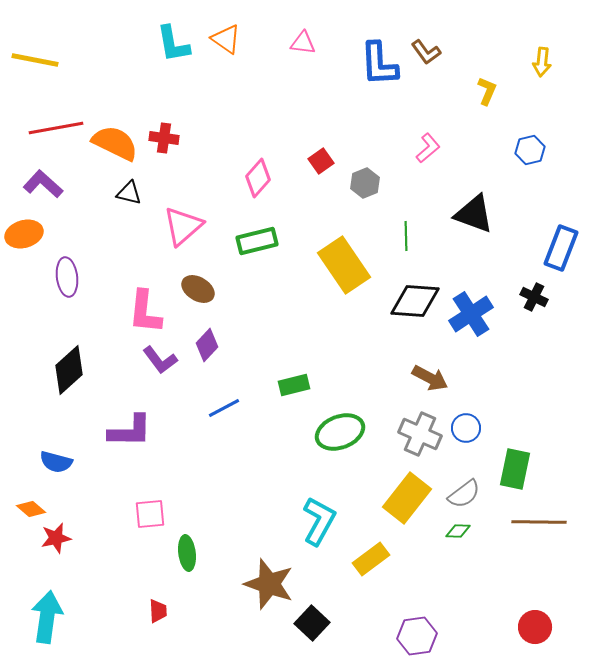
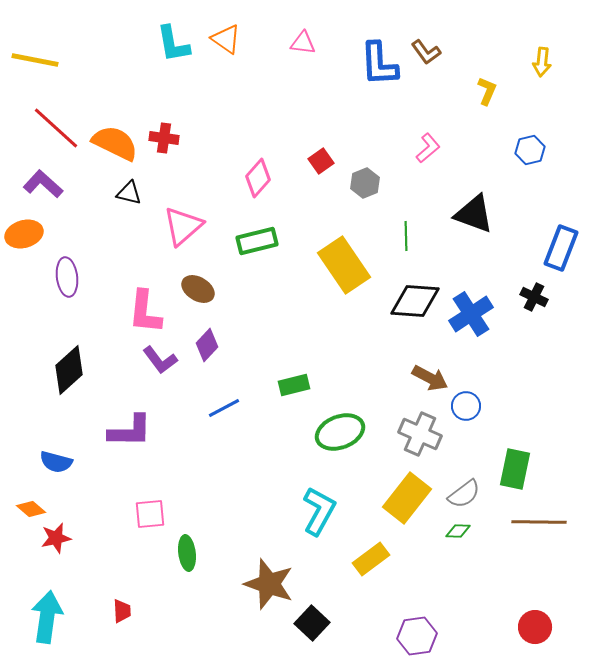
red line at (56, 128): rotated 52 degrees clockwise
blue circle at (466, 428): moved 22 px up
cyan L-shape at (319, 521): moved 10 px up
red trapezoid at (158, 611): moved 36 px left
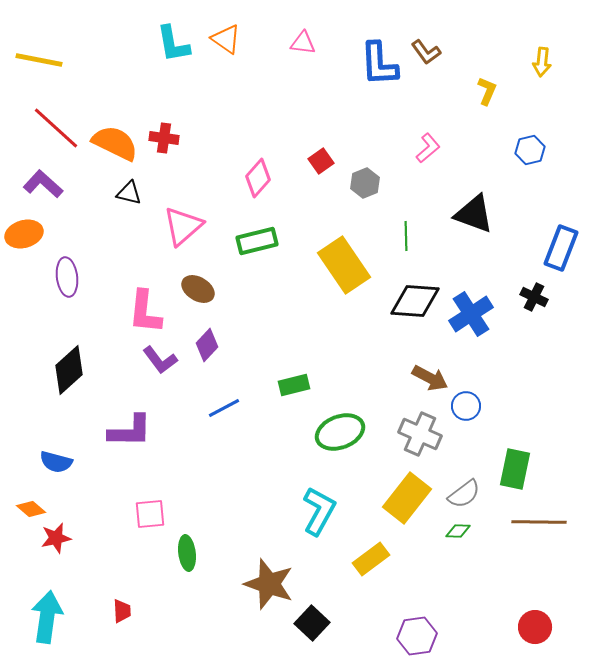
yellow line at (35, 60): moved 4 px right
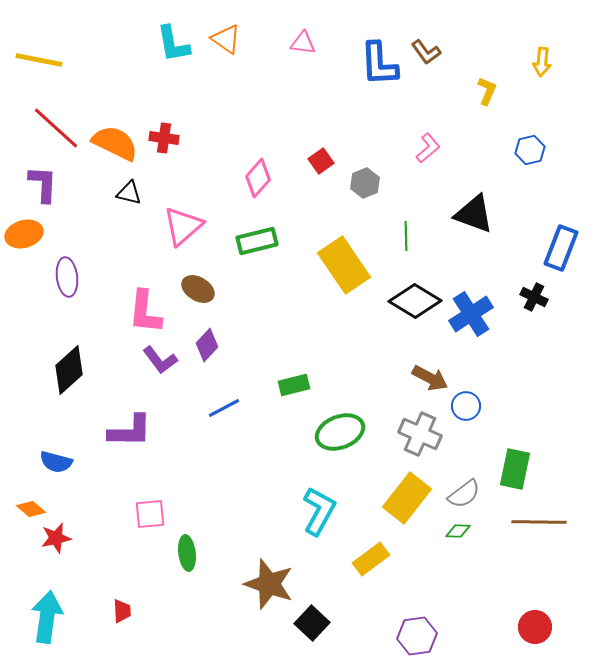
purple L-shape at (43, 184): rotated 51 degrees clockwise
black diamond at (415, 301): rotated 27 degrees clockwise
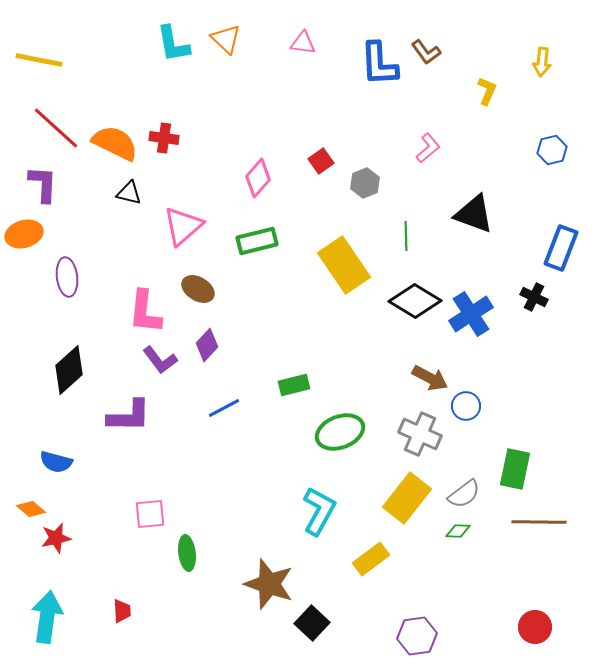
orange triangle at (226, 39): rotated 8 degrees clockwise
blue hexagon at (530, 150): moved 22 px right
purple L-shape at (130, 431): moved 1 px left, 15 px up
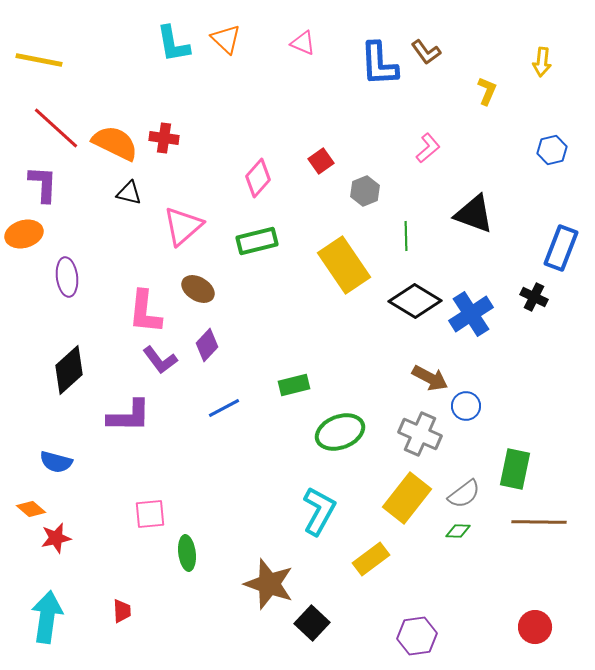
pink triangle at (303, 43): rotated 16 degrees clockwise
gray hexagon at (365, 183): moved 8 px down
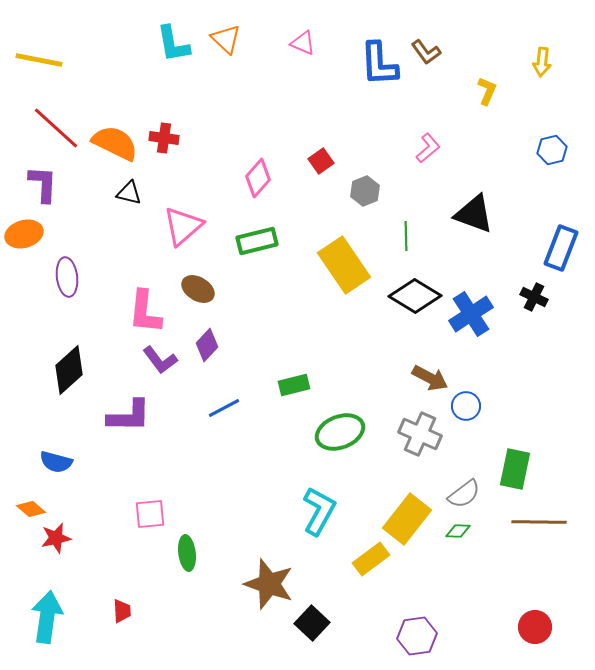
black diamond at (415, 301): moved 5 px up
yellow rectangle at (407, 498): moved 21 px down
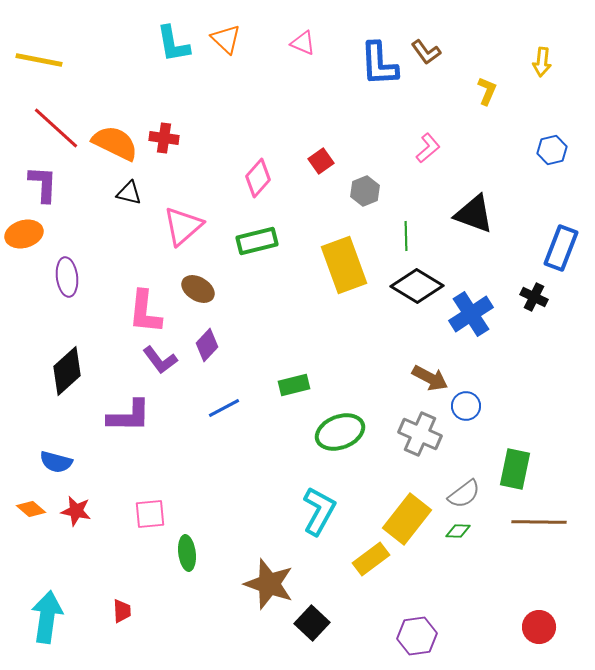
yellow rectangle at (344, 265): rotated 14 degrees clockwise
black diamond at (415, 296): moved 2 px right, 10 px up
black diamond at (69, 370): moved 2 px left, 1 px down
red star at (56, 538): moved 20 px right, 27 px up; rotated 24 degrees clockwise
red circle at (535, 627): moved 4 px right
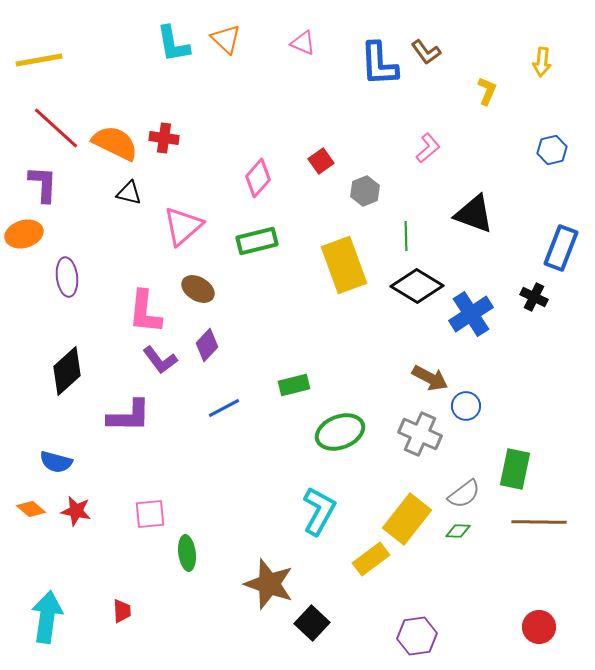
yellow line at (39, 60): rotated 21 degrees counterclockwise
